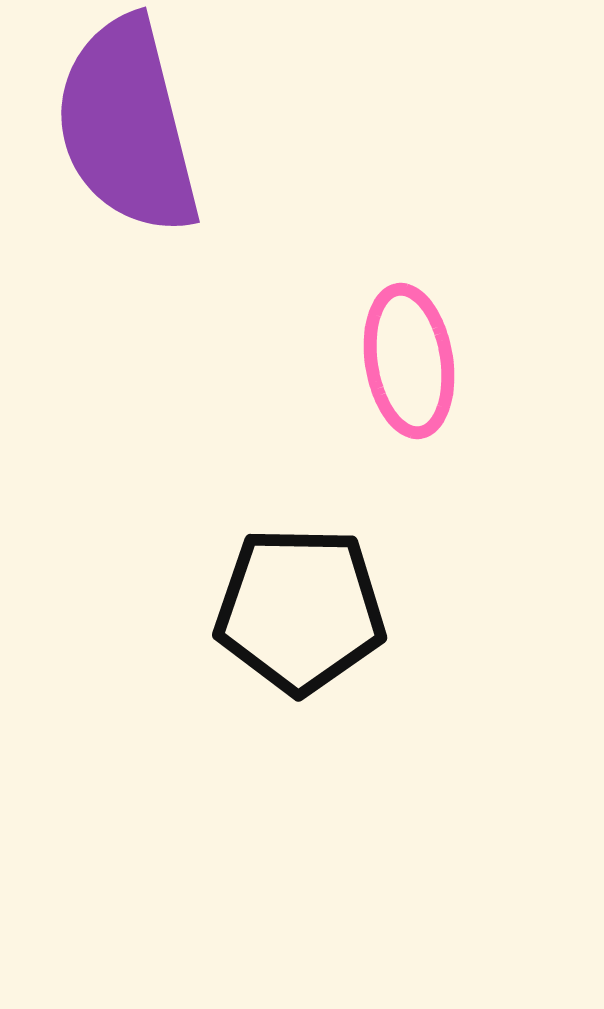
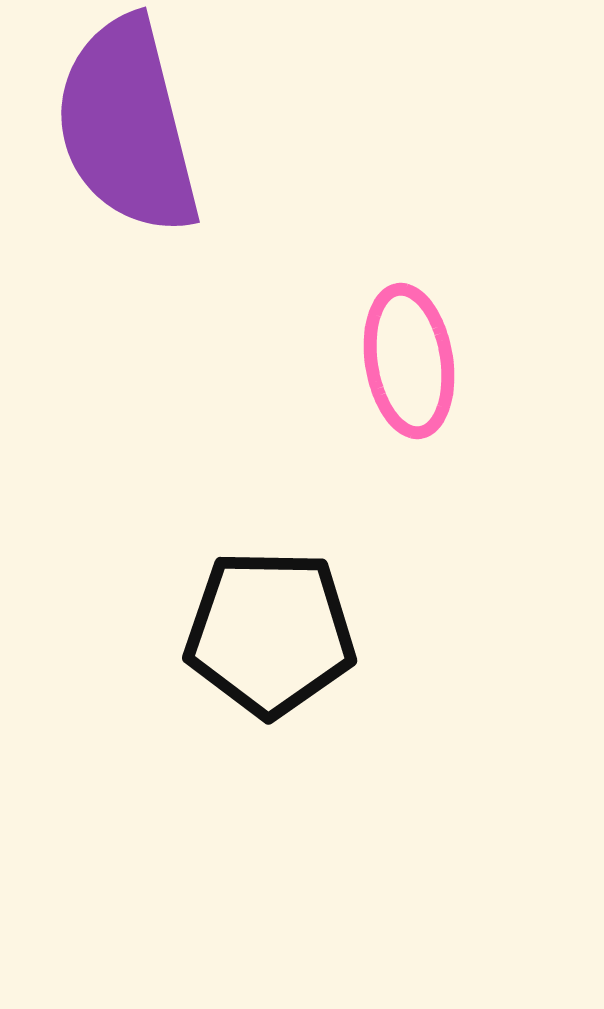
black pentagon: moved 30 px left, 23 px down
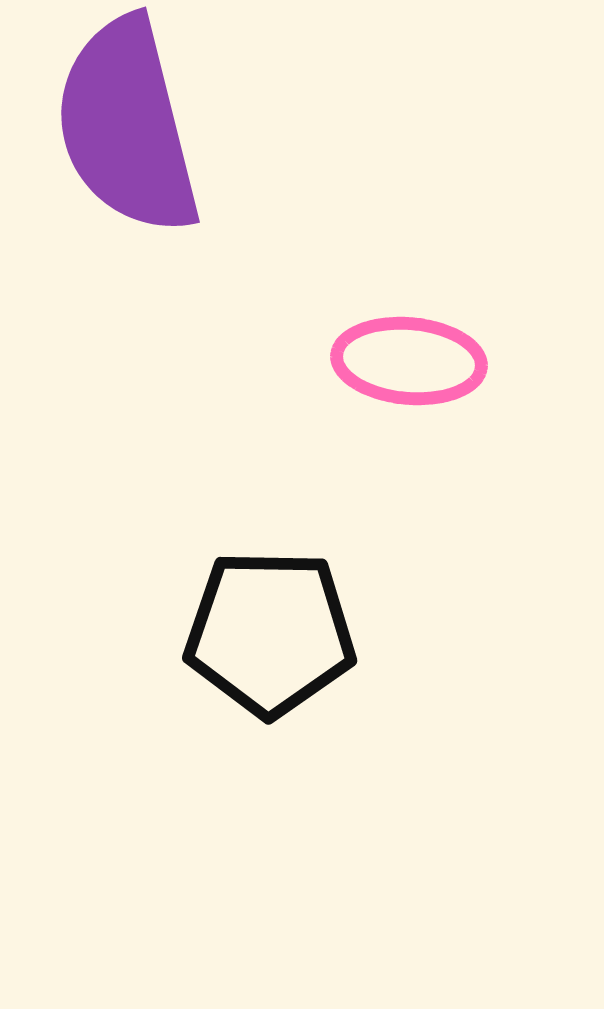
pink ellipse: rotated 76 degrees counterclockwise
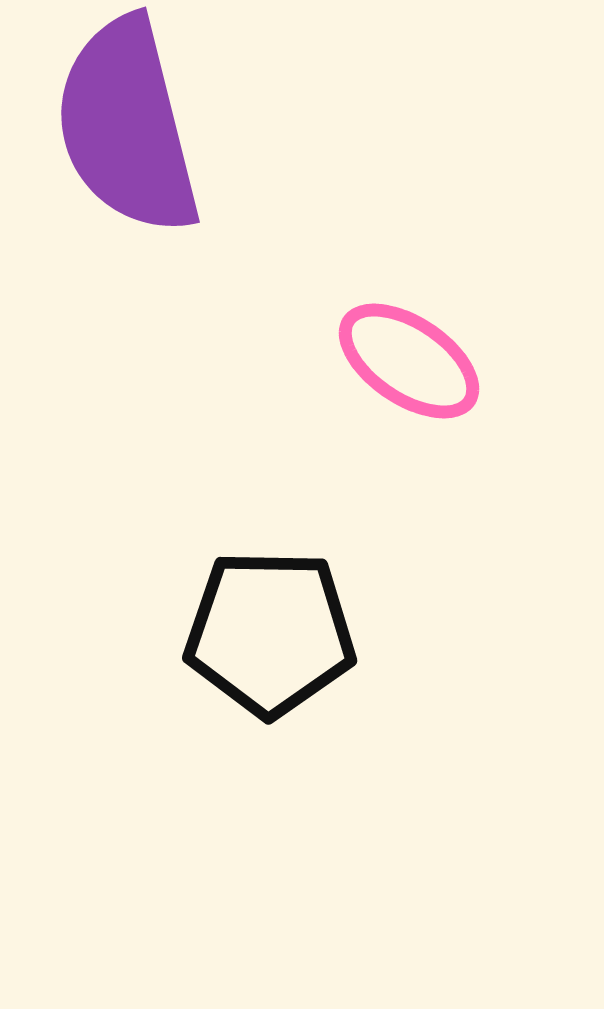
pink ellipse: rotated 29 degrees clockwise
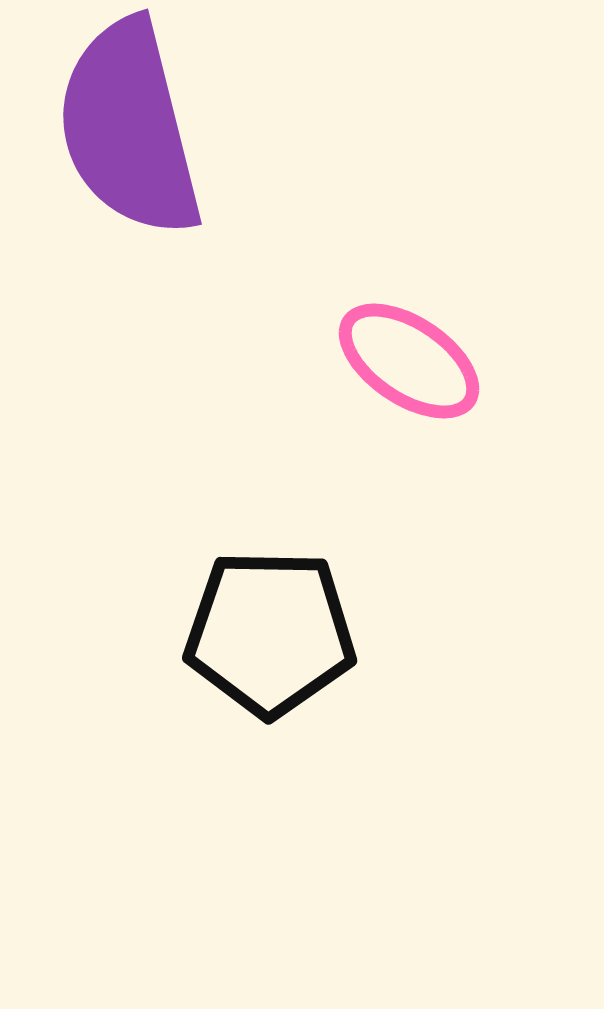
purple semicircle: moved 2 px right, 2 px down
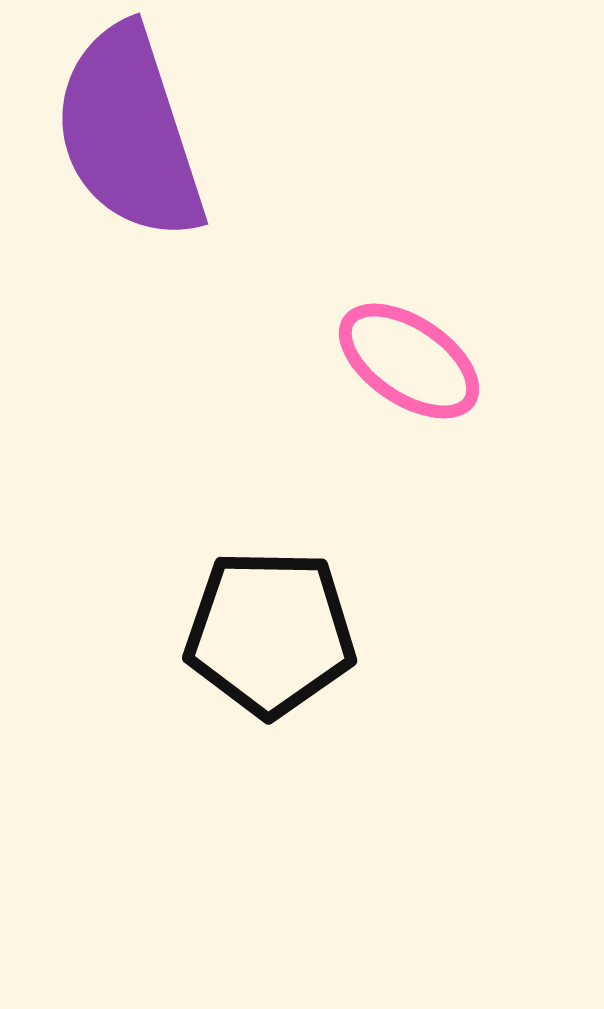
purple semicircle: moved 5 px down; rotated 4 degrees counterclockwise
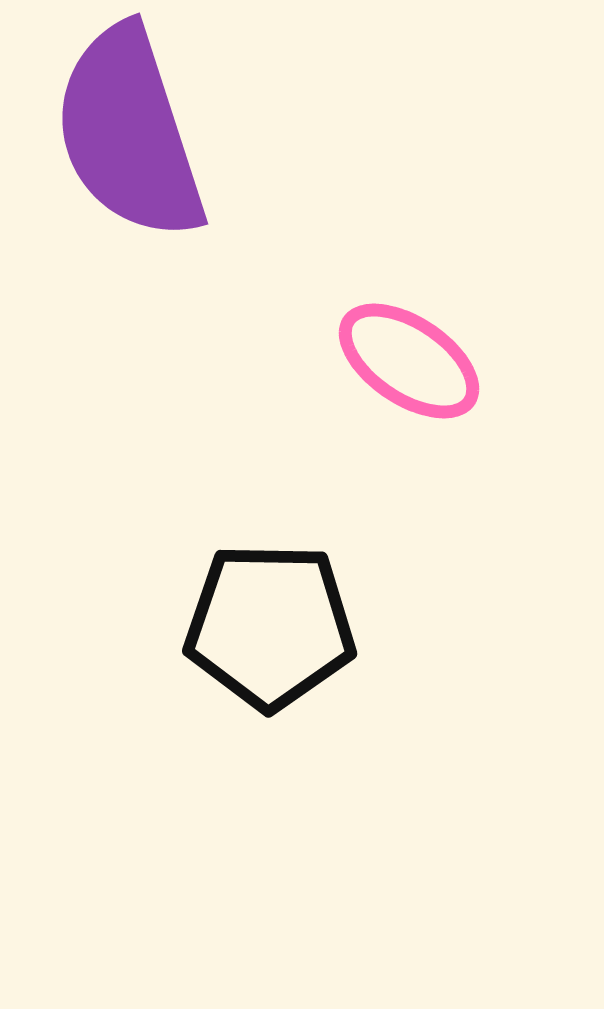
black pentagon: moved 7 px up
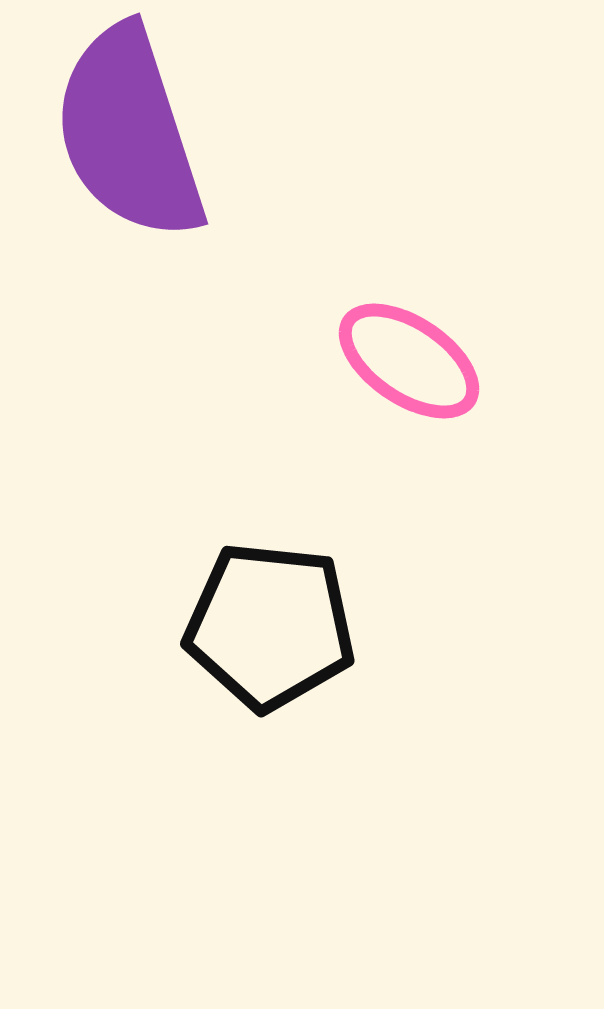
black pentagon: rotated 5 degrees clockwise
